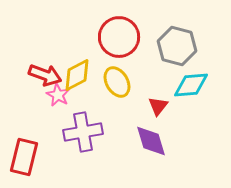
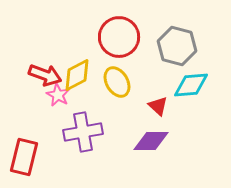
red triangle: rotated 25 degrees counterclockwise
purple diamond: rotated 72 degrees counterclockwise
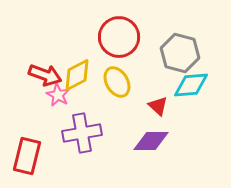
gray hexagon: moved 3 px right, 7 px down
purple cross: moved 1 px left, 1 px down
red rectangle: moved 3 px right, 1 px up
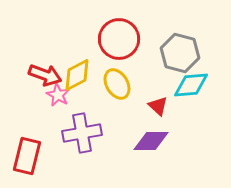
red circle: moved 2 px down
yellow ellipse: moved 2 px down
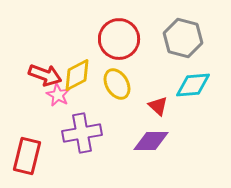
gray hexagon: moved 3 px right, 15 px up
cyan diamond: moved 2 px right
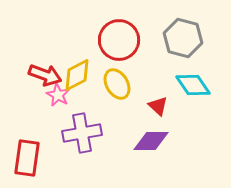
red circle: moved 1 px down
cyan diamond: rotated 60 degrees clockwise
red rectangle: moved 2 px down; rotated 6 degrees counterclockwise
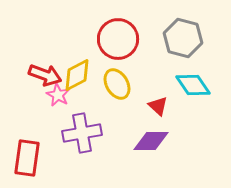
red circle: moved 1 px left, 1 px up
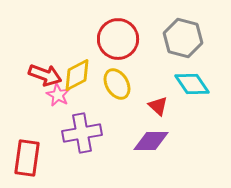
cyan diamond: moved 1 px left, 1 px up
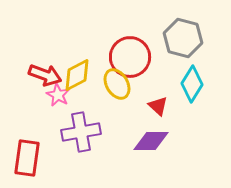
red circle: moved 12 px right, 18 px down
cyan diamond: rotated 66 degrees clockwise
purple cross: moved 1 px left, 1 px up
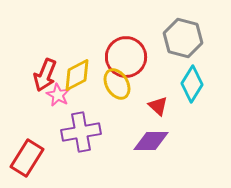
red circle: moved 4 px left
red arrow: rotated 92 degrees clockwise
red rectangle: rotated 24 degrees clockwise
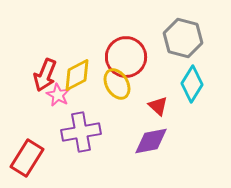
purple diamond: rotated 12 degrees counterclockwise
